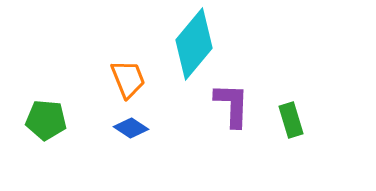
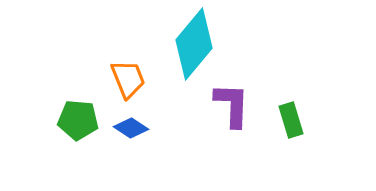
green pentagon: moved 32 px right
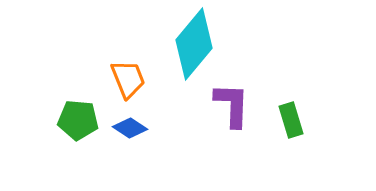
blue diamond: moved 1 px left
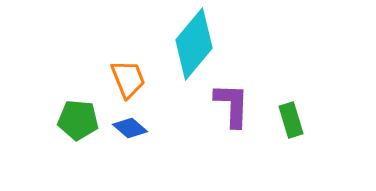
blue diamond: rotated 8 degrees clockwise
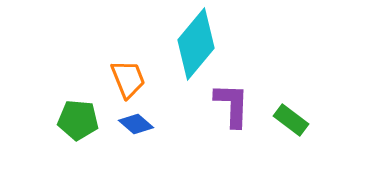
cyan diamond: moved 2 px right
green rectangle: rotated 36 degrees counterclockwise
blue diamond: moved 6 px right, 4 px up
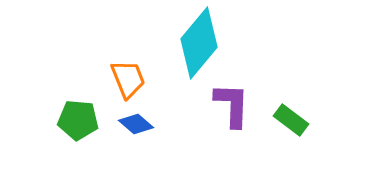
cyan diamond: moved 3 px right, 1 px up
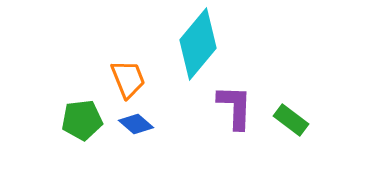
cyan diamond: moved 1 px left, 1 px down
purple L-shape: moved 3 px right, 2 px down
green pentagon: moved 4 px right; rotated 12 degrees counterclockwise
